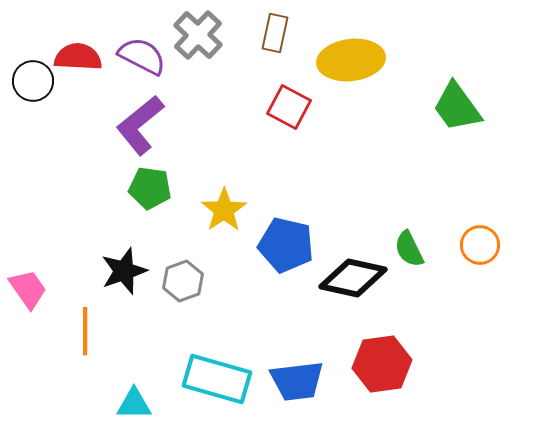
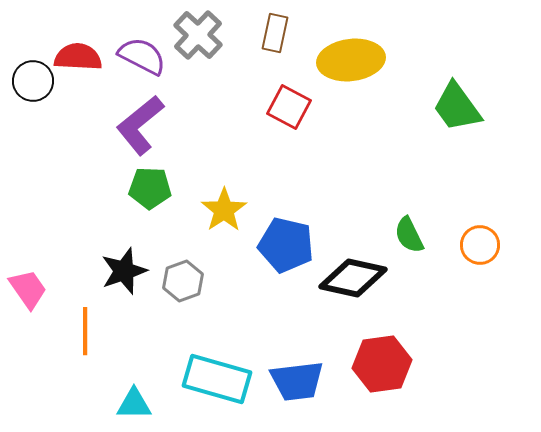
green pentagon: rotated 6 degrees counterclockwise
green semicircle: moved 14 px up
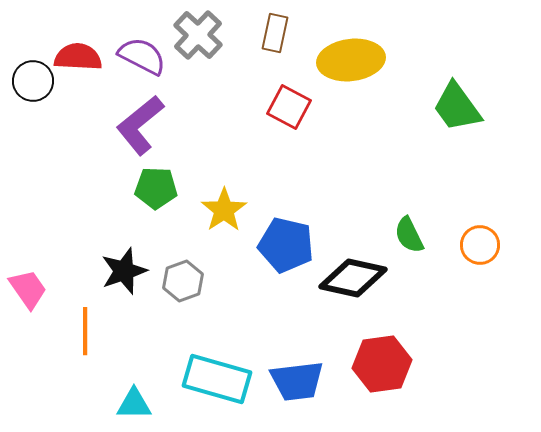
green pentagon: moved 6 px right
